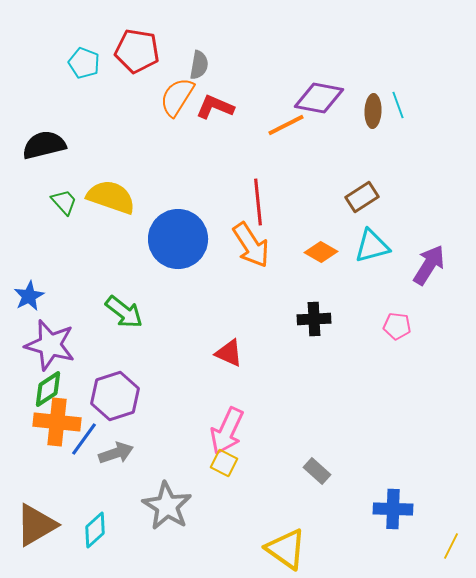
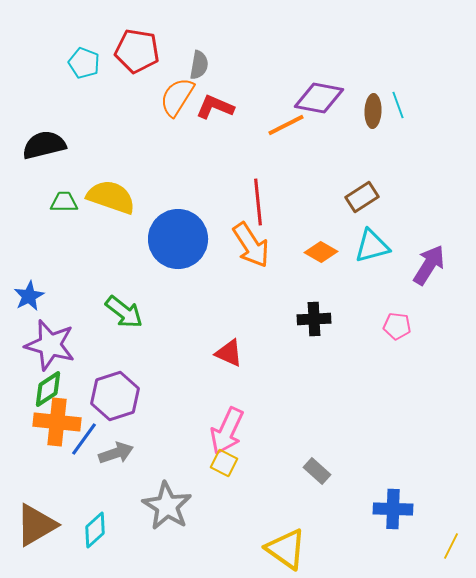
green trapezoid: rotated 48 degrees counterclockwise
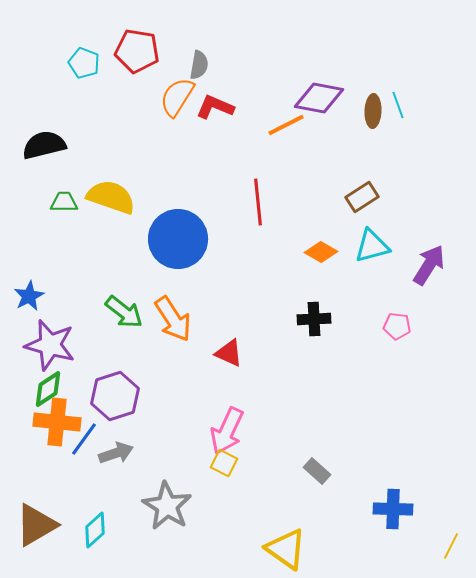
orange arrow: moved 78 px left, 74 px down
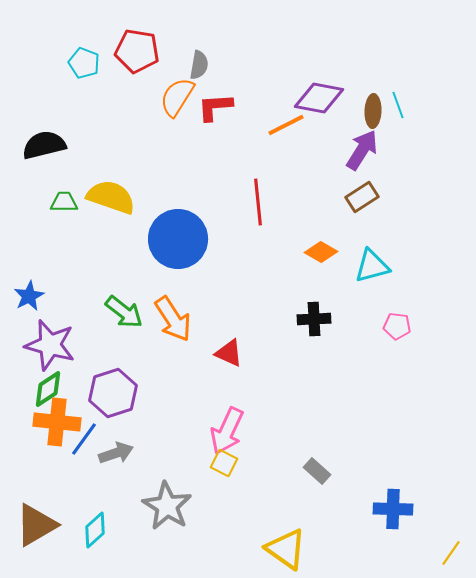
red L-shape: rotated 27 degrees counterclockwise
cyan triangle: moved 20 px down
purple arrow: moved 67 px left, 115 px up
purple hexagon: moved 2 px left, 3 px up
yellow line: moved 7 px down; rotated 8 degrees clockwise
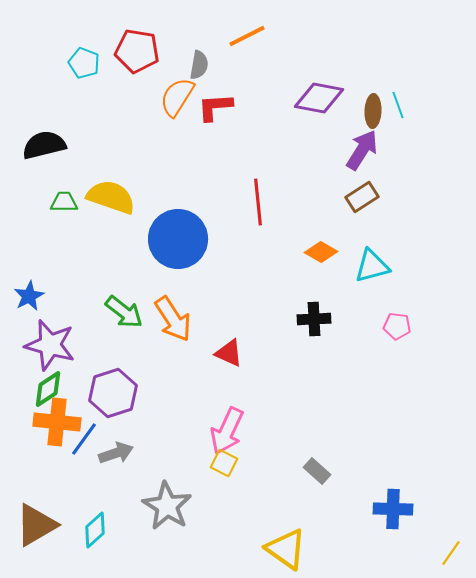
orange line: moved 39 px left, 89 px up
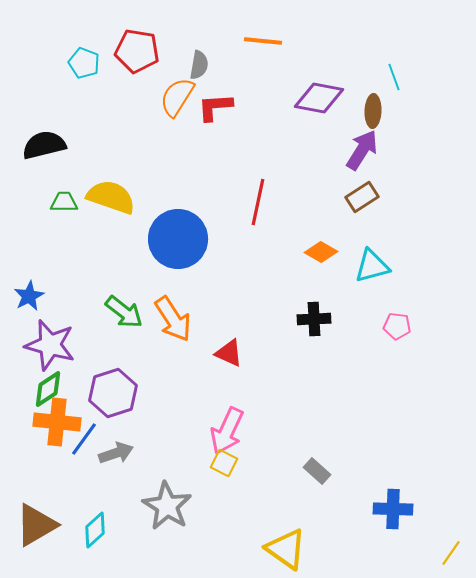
orange line: moved 16 px right, 5 px down; rotated 33 degrees clockwise
cyan line: moved 4 px left, 28 px up
red line: rotated 18 degrees clockwise
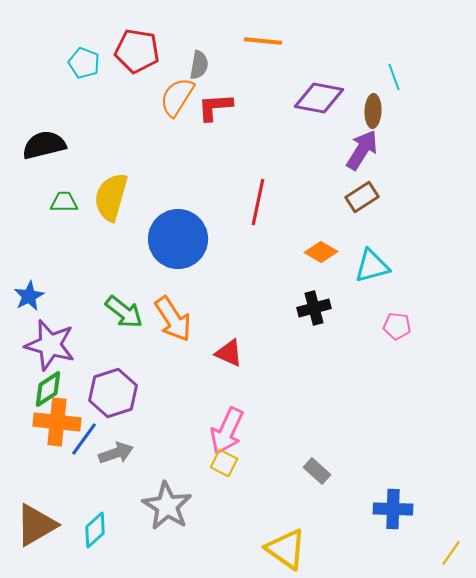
yellow semicircle: rotated 93 degrees counterclockwise
black cross: moved 11 px up; rotated 12 degrees counterclockwise
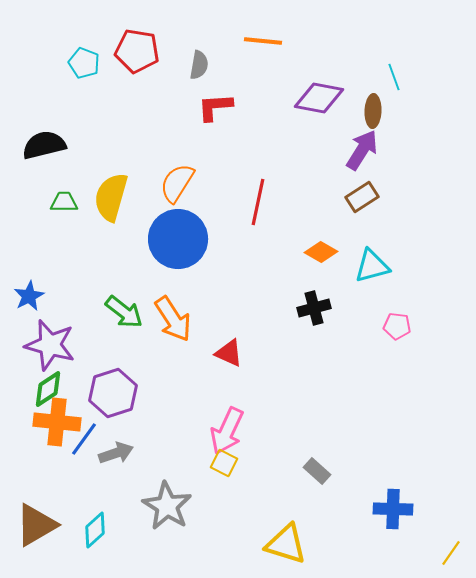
orange semicircle: moved 86 px down
yellow triangle: moved 5 px up; rotated 18 degrees counterclockwise
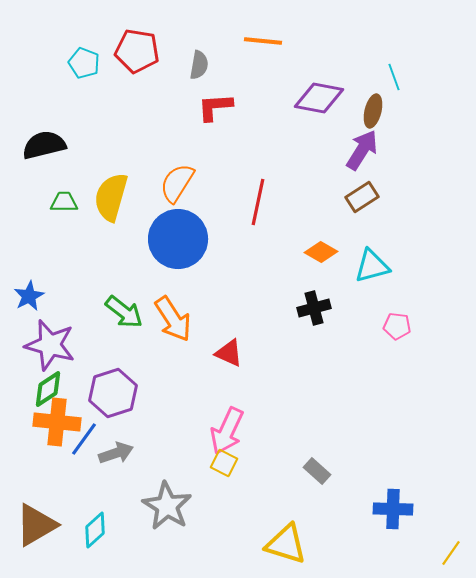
brown ellipse: rotated 12 degrees clockwise
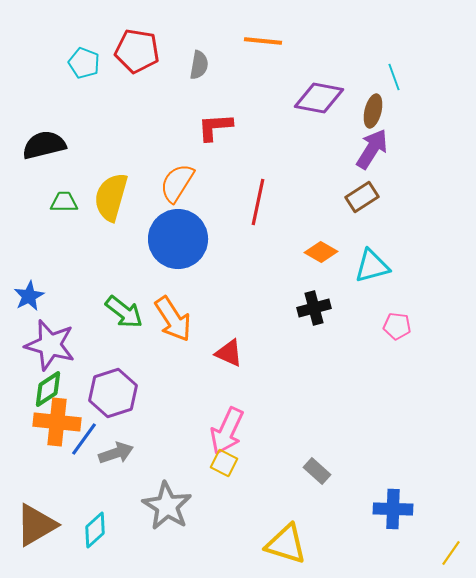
red L-shape: moved 20 px down
purple arrow: moved 10 px right, 1 px up
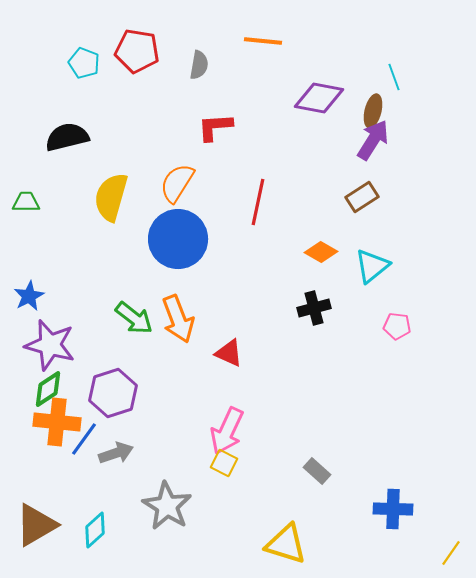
black semicircle: moved 23 px right, 8 px up
purple arrow: moved 1 px right, 9 px up
green trapezoid: moved 38 px left
cyan triangle: rotated 24 degrees counterclockwise
green arrow: moved 10 px right, 6 px down
orange arrow: moved 5 px right; rotated 12 degrees clockwise
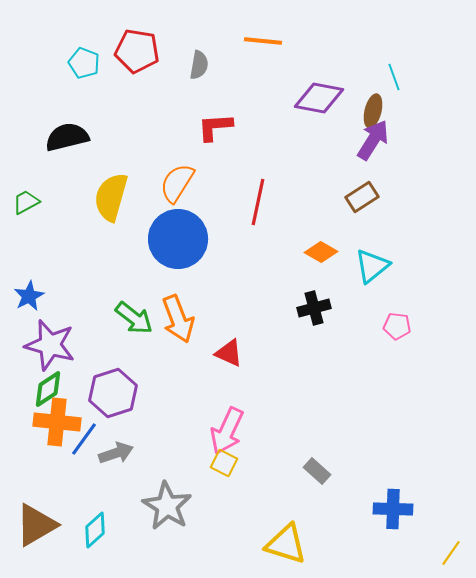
green trapezoid: rotated 28 degrees counterclockwise
